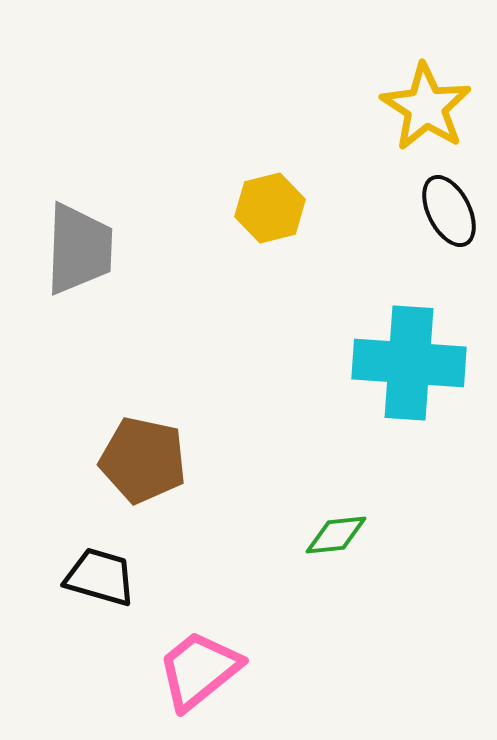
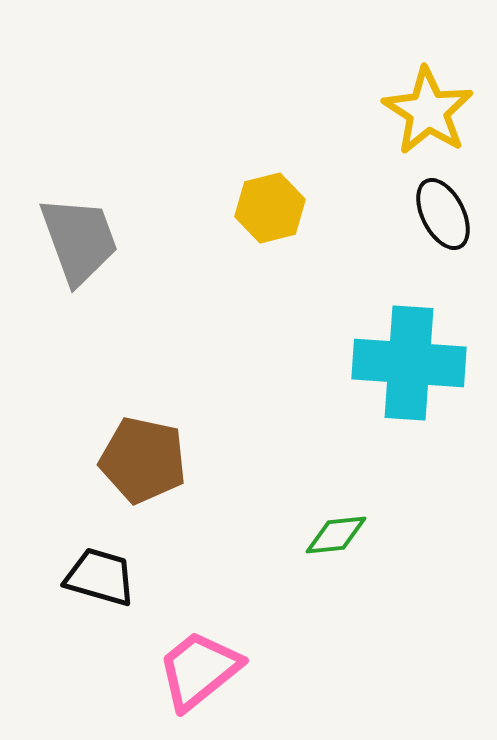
yellow star: moved 2 px right, 4 px down
black ellipse: moved 6 px left, 3 px down
gray trapezoid: moved 9 px up; rotated 22 degrees counterclockwise
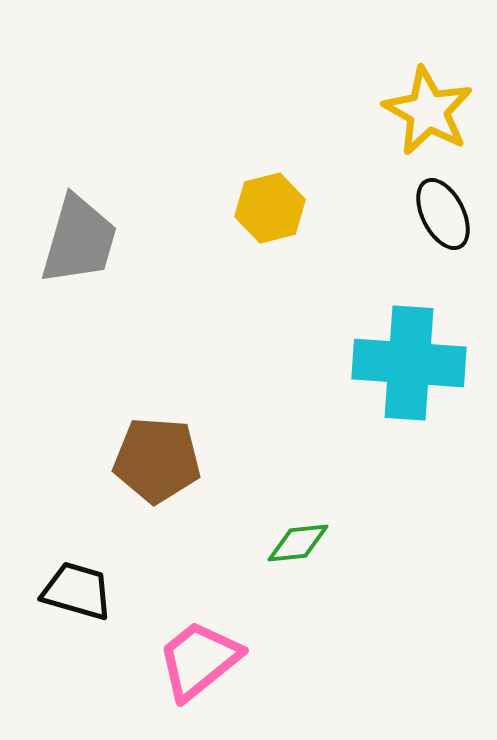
yellow star: rotated 4 degrees counterclockwise
gray trapezoid: rotated 36 degrees clockwise
brown pentagon: moved 14 px right; rotated 8 degrees counterclockwise
green diamond: moved 38 px left, 8 px down
black trapezoid: moved 23 px left, 14 px down
pink trapezoid: moved 10 px up
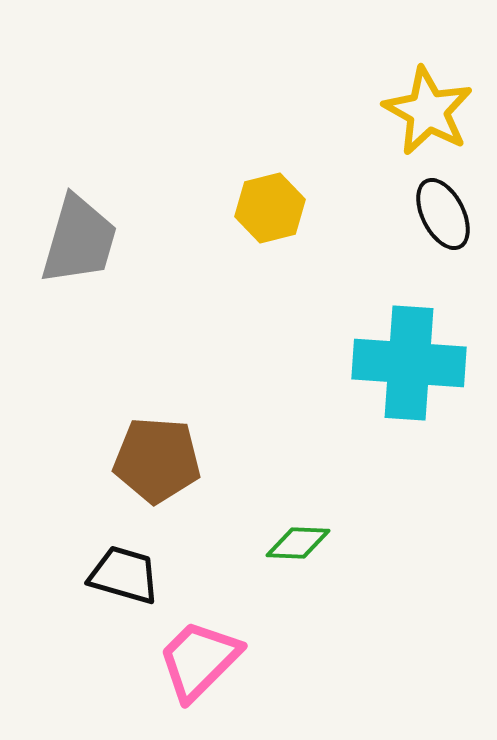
green diamond: rotated 8 degrees clockwise
black trapezoid: moved 47 px right, 16 px up
pink trapezoid: rotated 6 degrees counterclockwise
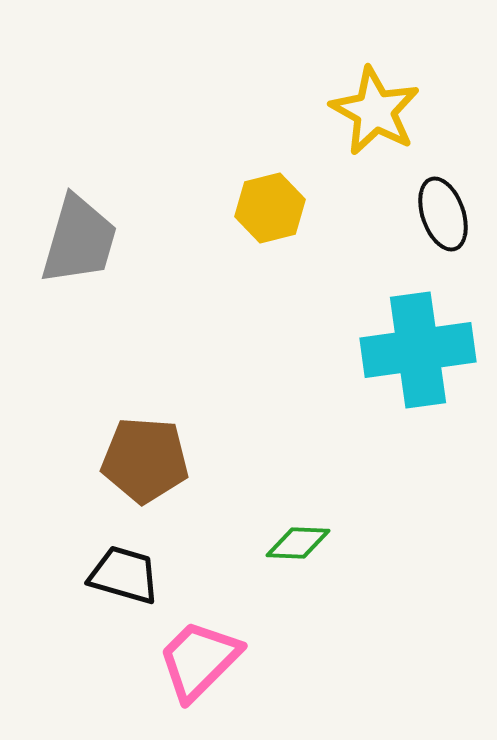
yellow star: moved 53 px left
black ellipse: rotated 8 degrees clockwise
cyan cross: moved 9 px right, 13 px up; rotated 12 degrees counterclockwise
brown pentagon: moved 12 px left
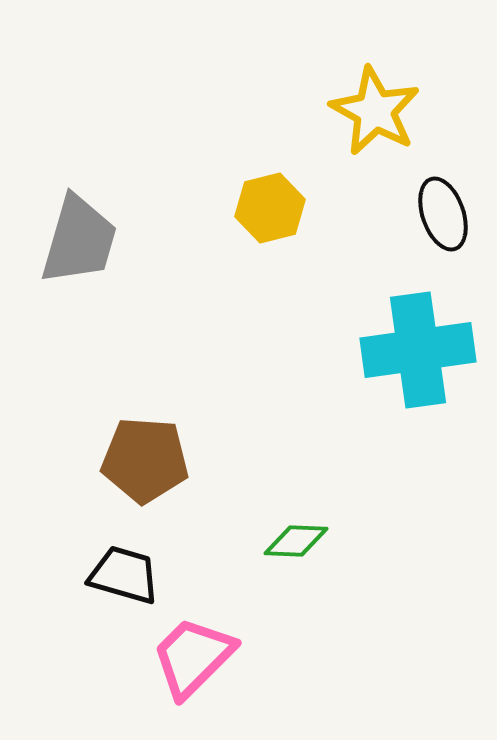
green diamond: moved 2 px left, 2 px up
pink trapezoid: moved 6 px left, 3 px up
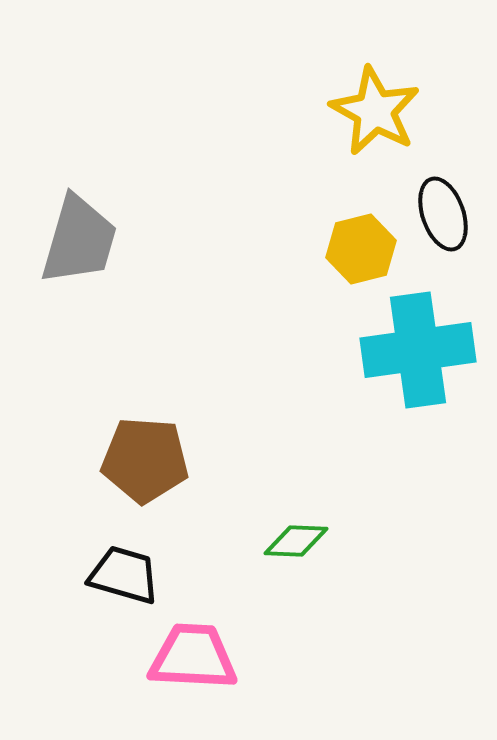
yellow hexagon: moved 91 px right, 41 px down
pink trapezoid: rotated 48 degrees clockwise
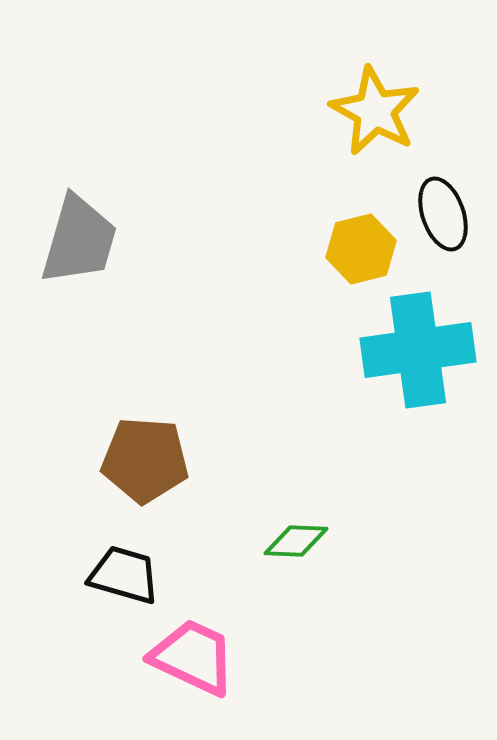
pink trapezoid: rotated 22 degrees clockwise
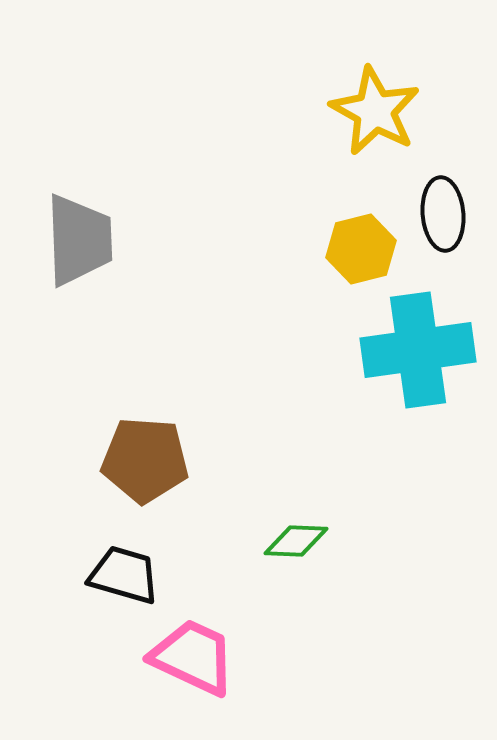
black ellipse: rotated 14 degrees clockwise
gray trapezoid: rotated 18 degrees counterclockwise
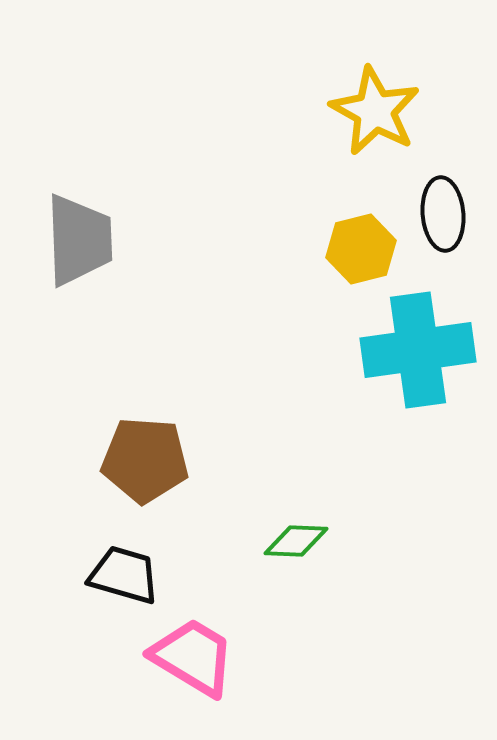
pink trapezoid: rotated 6 degrees clockwise
